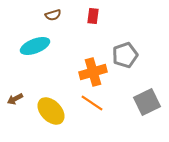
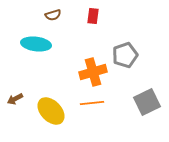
cyan ellipse: moved 1 px right, 2 px up; rotated 28 degrees clockwise
orange line: rotated 40 degrees counterclockwise
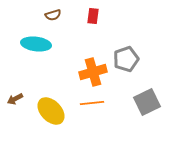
gray pentagon: moved 1 px right, 4 px down
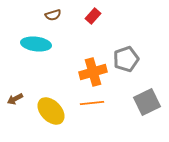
red rectangle: rotated 35 degrees clockwise
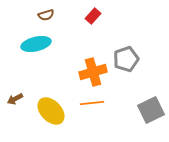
brown semicircle: moved 7 px left
cyan ellipse: rotated 20 degrees counterclockwise
gray square: moved 4 px right, 8 px down
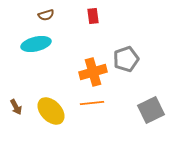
red rectangle: rotated 49 degrees counterclockwise
brown arrow: moved 1 px right, 8 px down; rotated 91 degrees counterclockwise
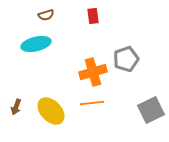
brown arrow: rotated 49 degrees clockwise
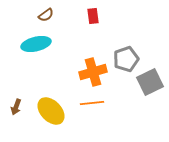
brown semicircle: rotated 21 degrees counterclockwise
gray square: moved 1 px left, 28 px up
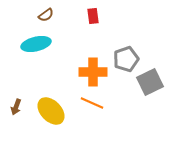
orange cross: rotated 16 degrees clockwise
orange line: rotated 30 degrees clockwise
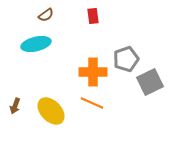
brown arrow: moved 1 px left, 1 px up
